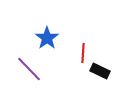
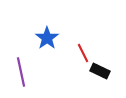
red line: rotated 30 degrees counterclockwise
purple line: moved 8 px left, 3 px down; rotated 32 degrees clockwise
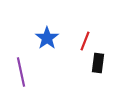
red line: moved 2 px right, 12 px up; rotated 48 degrees clockwise
black rectangle: moved 2 px left, 8 px up; rotated 72 degrees clockwise
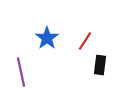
red line: rotated 12 degrees clockwise
black rectangle: moved 2 px right, 2 px down
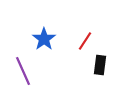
blue star: moved 3 px left, 1 px down
purple line: moved 2 px right, 1 px up; rotated 12 degrees counterclockwise
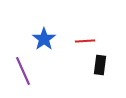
red line: rotated 54 degrees clockwise
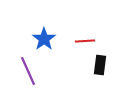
purple line: moved 5 px right
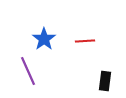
black rectangle: moved 5 px right, 16 px down
